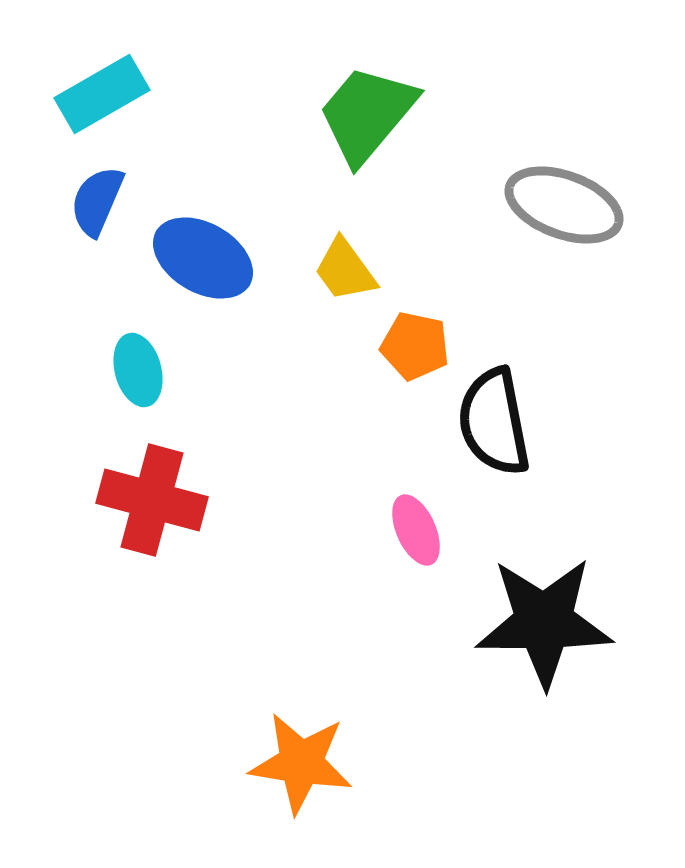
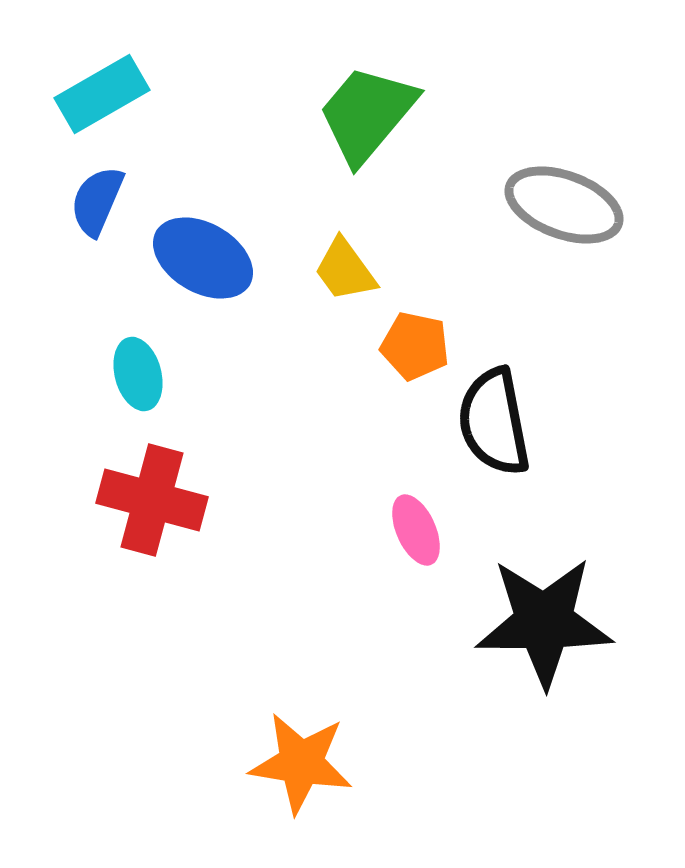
cyan ellipse: moved 4 px down
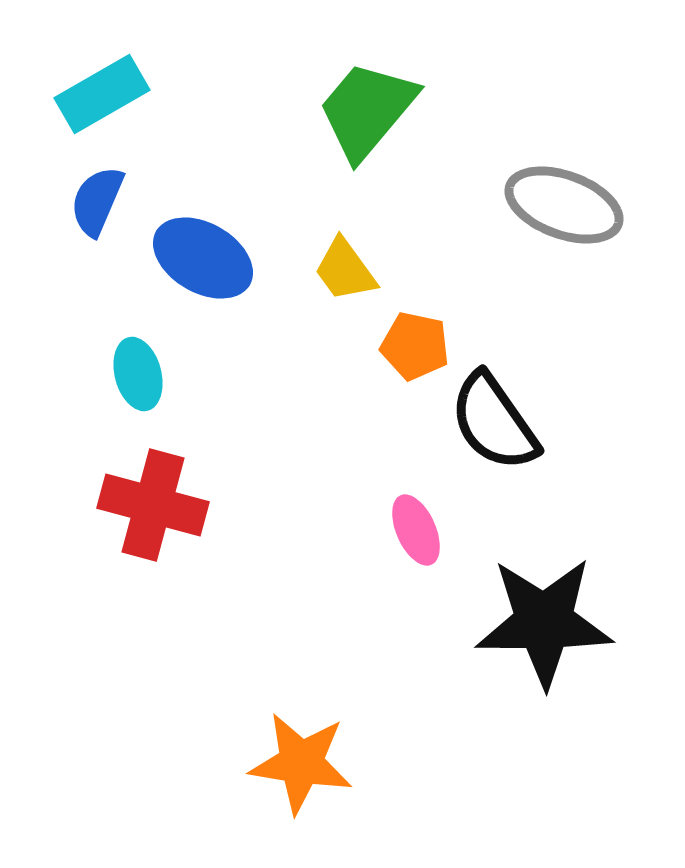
green trapezoid: moved 4 px up
black semicircle: rotated 24 degrees counterclockwise
red cross: moved 1 px right, 5 px down
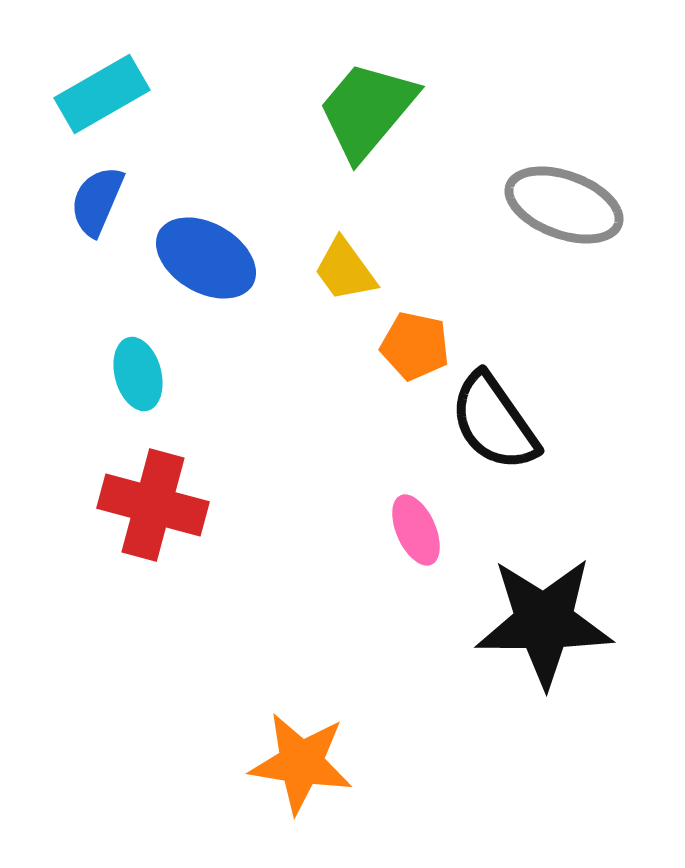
blue ellipse: moved 3 px right
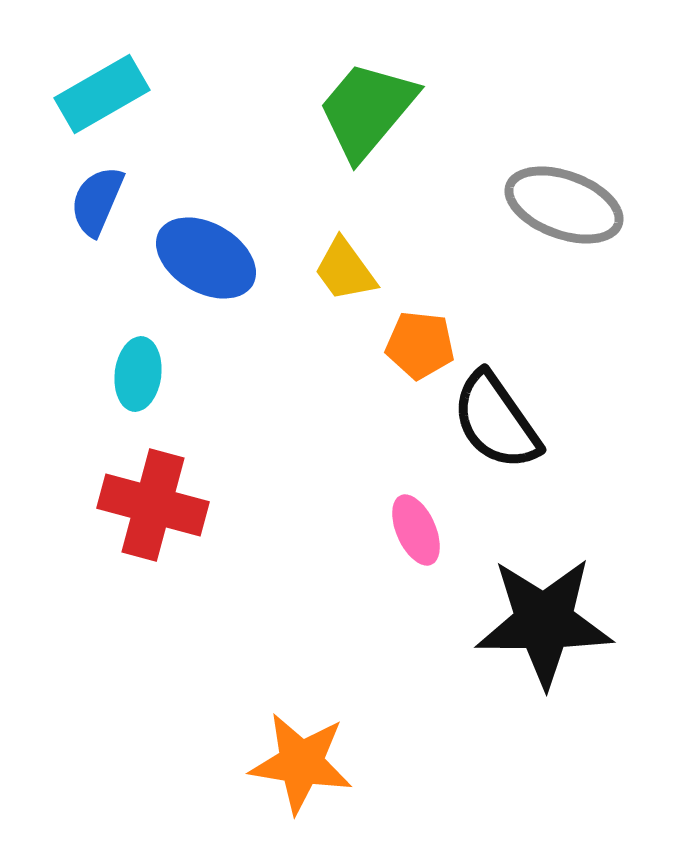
orange pentagon: moved 5 px right, 1 px up; rotated 6 degrees counterclockwise
cyan ellipse: rotated 22 degrees clockwise
black semicircle: moved 2 px right, 1 px up
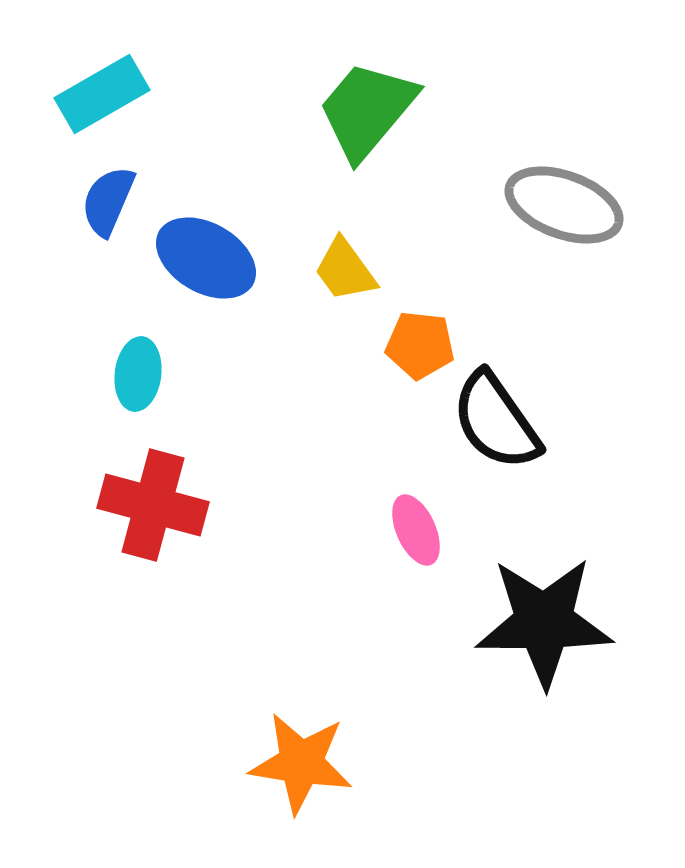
blue semicircle: moved 11 px right
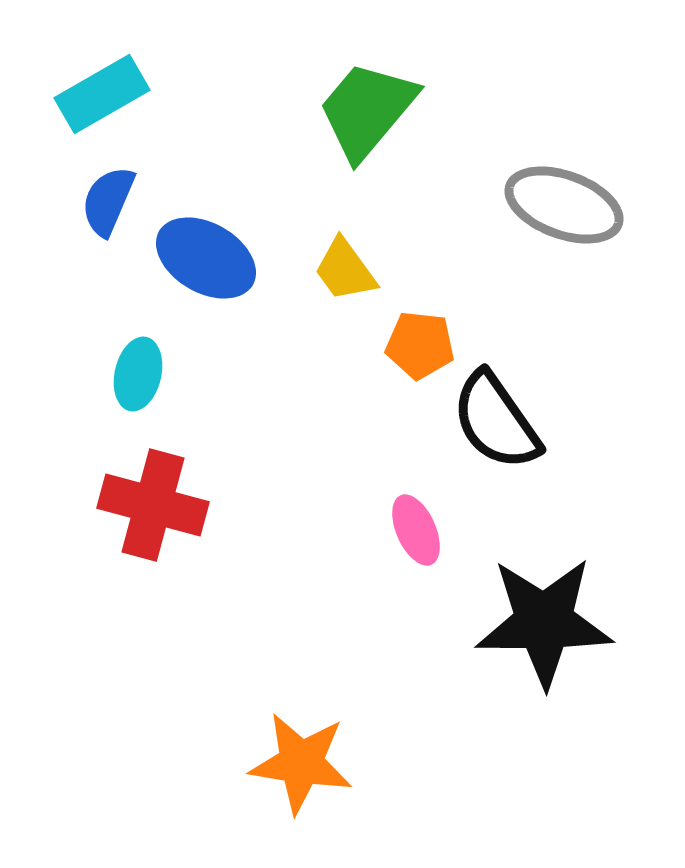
cyan ellipse: rotated 6 degrees clockwise
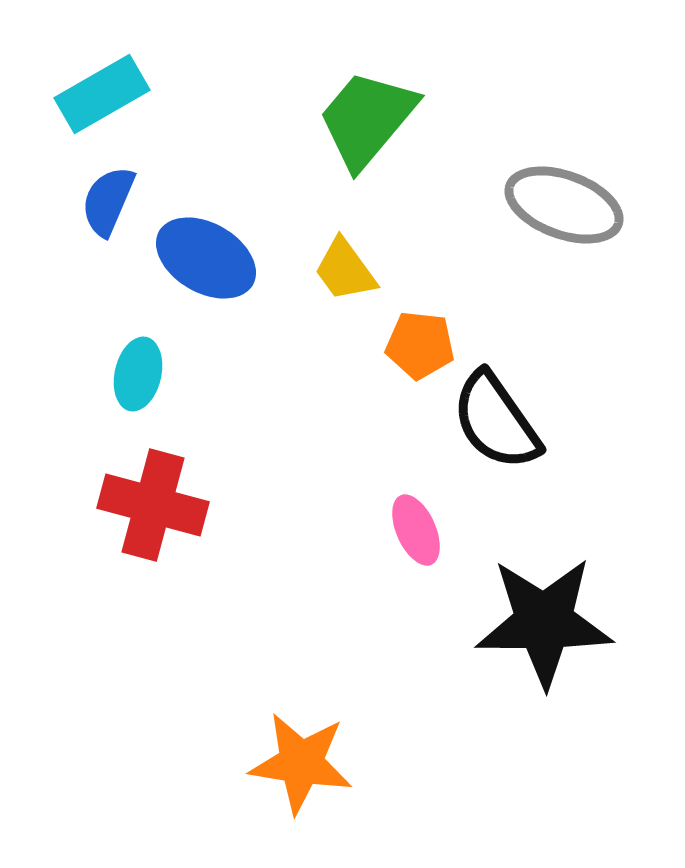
green trapezoid: moved 9 px down
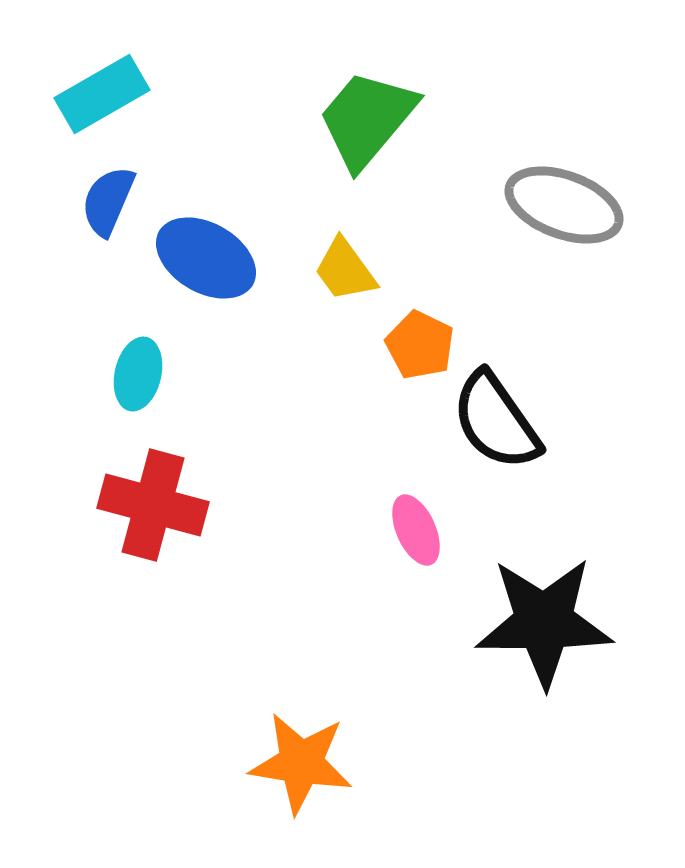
orange pentagon: rotated 20 degrees clockwise
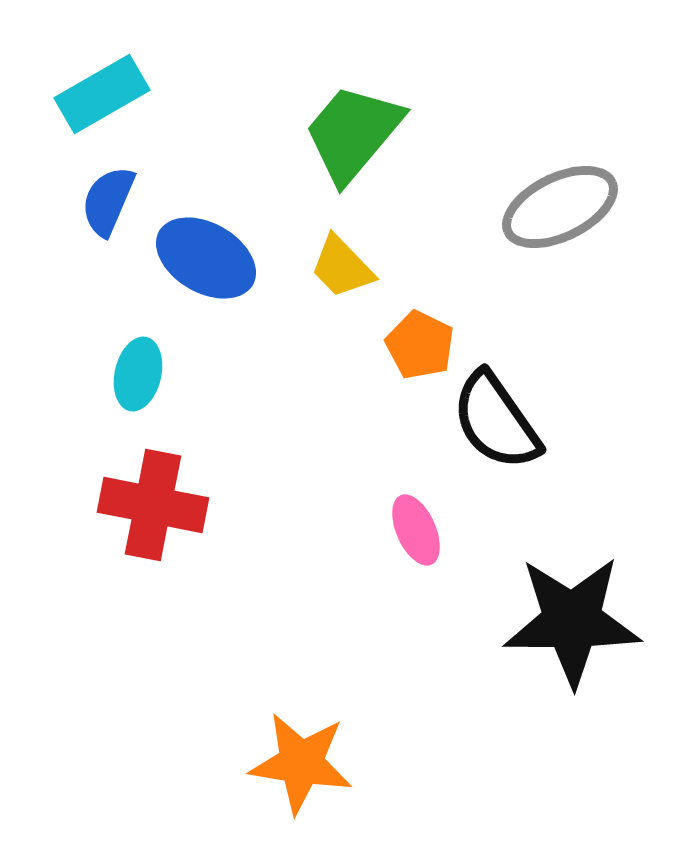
green trapezoid: moved 14 px left, 14 px down
gray ellipse: moved 4 px left, 2 px down; rotated 46 degrees counterclockwise
yellow trapezoid: moved 3 px left, 3 px up; rotated 8 degrees counterclockwise
red cross: rotated 4 degrees counterclockwise
black star: moved 28 px right, 1 px up
